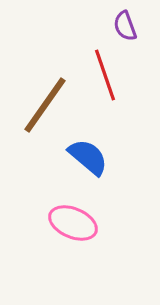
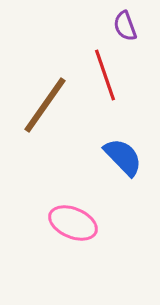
blue semicircle: moved 35 px right; rotated 6 degrees clockwise
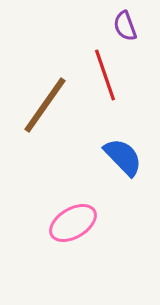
pink ellipse: rotated 54 degrees counterclockwise
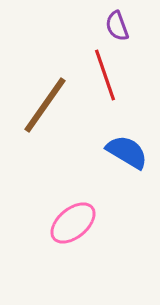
purple semicircle: moved 8 px left
blue semicircle: moved 4 px right, 5 px up; rotated 15 degrees counterclockwise
pink ellipse: rotated 9 degrees counterclockwise
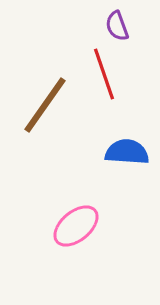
red line: moved 1 px left, 1 px up
blue semicircle: rotated 27 degrees counterclockwise
pink ellipse: moved 3 px right, 3 px down
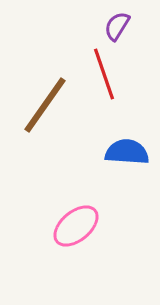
purple semicircle: rotated 52 degrees clockwise
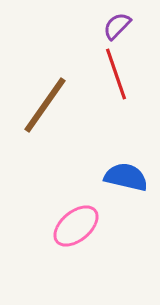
purple semicircle: rotated 12 degrees clockwise
red line: moved 12 px right
blue semicircle: moved 1 px left, 25 px down; rotated 9 degrees clockwise
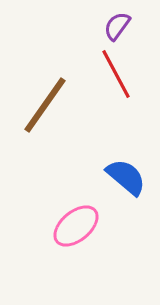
purple semicircle: rotated 8 degrees counterclockwise
red line: rotated 9 degrees counterclockwise
blue semicircle: rotated 27 degrees clockwise
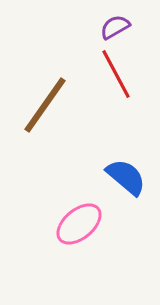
purple semicircle: moved 2 px left, 1 px down; rotated 24 degrees clockwise
pink ellipse: moved 3 px right, 2 px up
